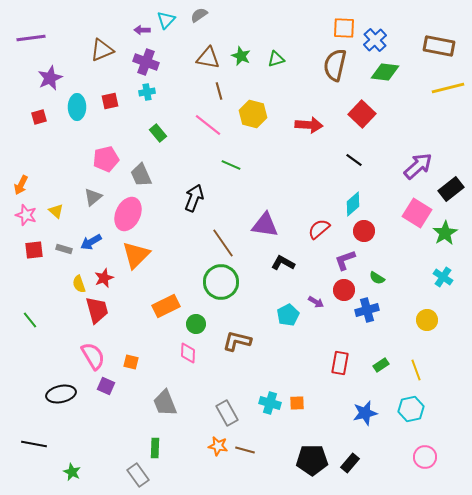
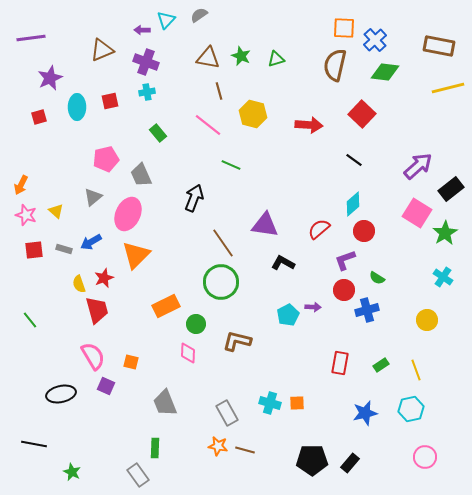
purple arrow at (316, 302): moved 3 px left, 5 px down; rotated 28 degrees counterclockwise
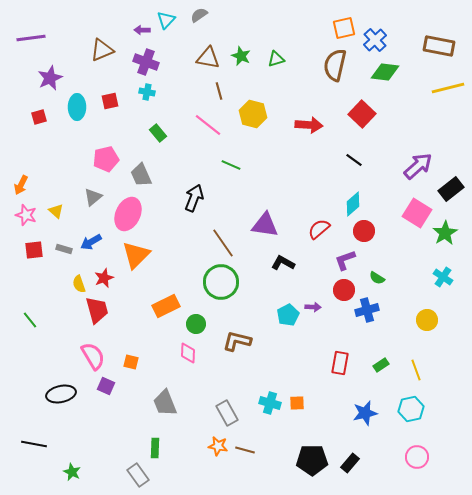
orange square at (344, 28): rotated 15 degrees counterclockwise
cyan cross at (147, 92): rotated 21 degrees clockwise
pink circle at (425, 457): moved 8 px left
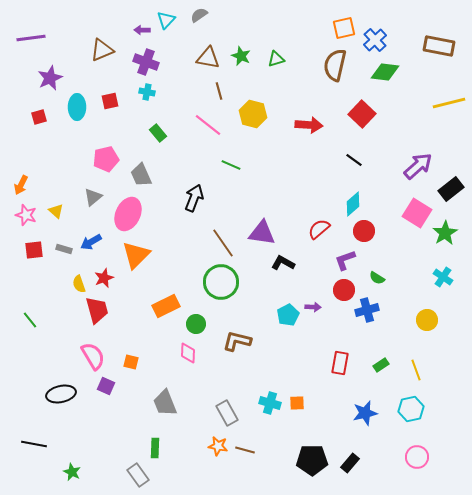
yellow line at (448, 88): moved 1 px right, 15 px down
purple triangle at (265, 225): moved 3 px left, 8 px down
